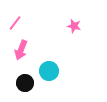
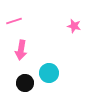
pink line: moved 1 px left, 2 px up; rotated 35 degrees clockwise
pink arrow: rotated 12 degrees counterclockwise
cyan circle: moved 2 px down
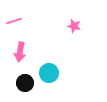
pink arrow: moved 1 px left, 2 px down
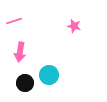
cyan circle: moved 2 px down
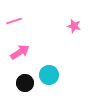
pink arrow: rotated 132 degrees counterclockwise
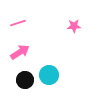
pink line: moved 4 px right, 2 px down
pink star: rotated 16 degrees counterclockwise
black circle: moved 3 px up
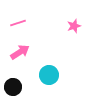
pink star: rotated 16 degrees counterclockwise
black circle: moved 12 px left, 7 px down
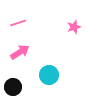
pink star: moved 1 px down
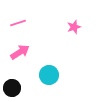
black circle: moved 1 px left, 1 px down
